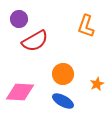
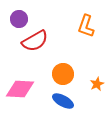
pink diamond: moved 3 px up
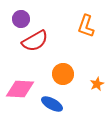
purple circle: moved 2 px right
blue ellipse: moved 11 px left, 3 px down
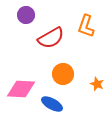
purple circle: moved 5 px right, 4 px up
red semicircle: moved 16 px right, 3 px up
orange star: rotated 24 degrees counterclockwise
pink diamond: moved 1 px right
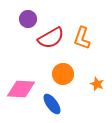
purple circle: moved 2 px right, 4 px down
orange L-shape: moved 4 px left, 12 px down
blue ellipse: rotated 25 degrees clockwise
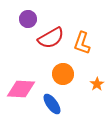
orange L-shape: moved 5 px down
orange star: rotated 16 degrees clockwise
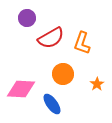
purple circle: moved 1 px left, 1 px up
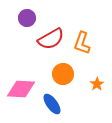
red semicircle: moved 1 px down
